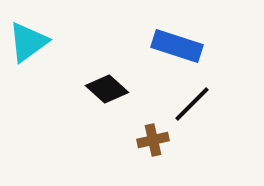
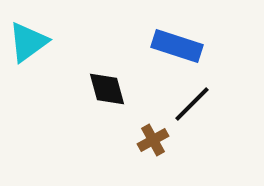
black diamond: rotated 33 degrees clockwise
brown cross: rotated 16 degrees counterclockwise
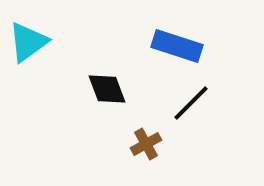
black diamond: rotated 6 degrees counterclockwise
black line: moved 1 px left, 1 px up
brown cross: moved 7 px left, 4 px down
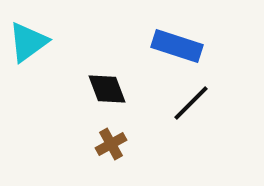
brown cross: moved 35 px left
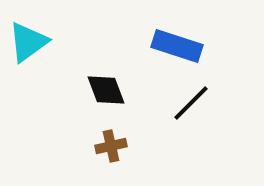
black diamond: moved 1 px left, 1 px down
brown cross: moved 2 px down; rotated 16 degrees clockwise
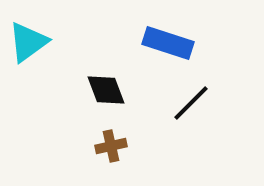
blue rectangle: moved 9 px left, 3 px up
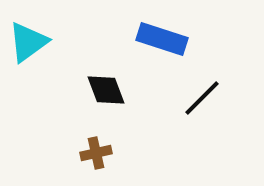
blue rectangle: moved 6 px left, 4 px up
black line: moved 11 px right, 5 px up
brown cross: moved 15 px left, 7 px down
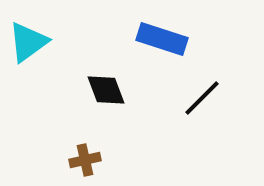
brown cross: moved 11 px left, 7 px down
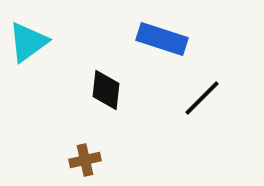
black diamond: rotated 27 degrees clockwise
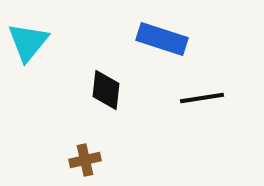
cyan triangle: rotated 15 degrees counterclockwise
black line: rotated 36 degrees clockwise
